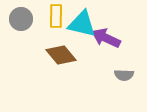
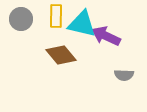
purple arrow: moved 2 px up
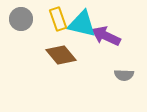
yellow rectangle: moved 2 px right, 3 px down; rotated 20 degrees counterclockwise
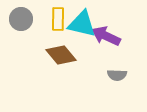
yellow rectangle: rotated 20 degrees clockwise
gray semicircle: moved 7 px left
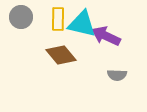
gray circle: moved 2 px up
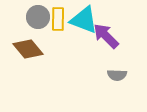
gray circle: moved 17 px right
cyan triangle: moved 2 px right, 4 px up; rotated 8 degrees clockwise
purple arrow: rotated 20 degrees clockwise
brown diamond: moved 33 px left, 6 px up
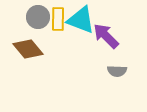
cyan triangle: moved 3 px left
gray semicircle: moved 4 px up
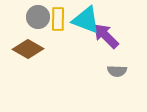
cyan triangle: moved 5 px right
brown diamond: rotated 20 degrees counterclockwise
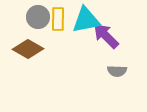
cyan triangle: rotated 32 degrees counterclockwise
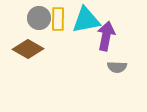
gray circle: moved 1 px right, 1 px down
purple arrow: rotated 56 degrees clockwise
gray semicircle: moved 4 px up
